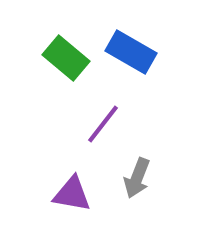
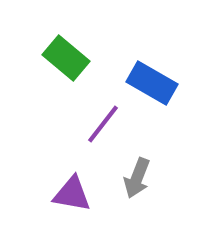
blue rectangle: moved 21 px right, 31 px down
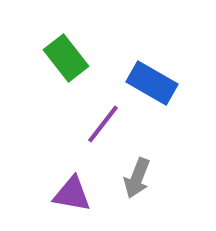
green rectangle: rotated 12 degrees clockwise
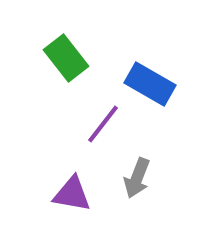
blue rectangle: moved 2 px left, 1 px down
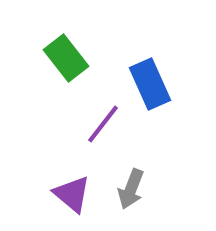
blue rectangle: rotated 36 degrees clockwise
gray arrow: moved 6 px left, 11 px down
purple triangle: rotated 30 degrees clockwise
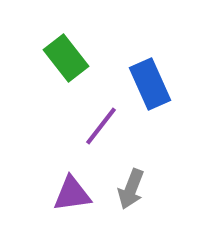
purple line: moved 2 px left, 2 px down
purple triangle: rotated 48 degrees counterclockwise
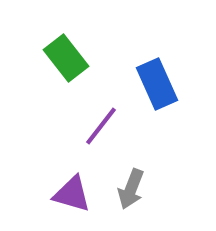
blue rectangle: moved 7 px right
purple triangle: rotated 24 degrees clockwise
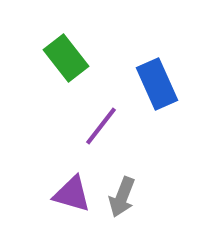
gray arrow: moved 9 px left, 8 px down
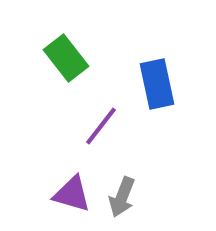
blue rectangle: rotated 12 degrees clockwise
